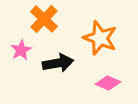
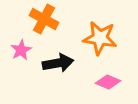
orange cross: rotated 16 degrees counterclockwise
orange star: rotated 12 degrees counterclockwise
pink diamond: moved 1 px up
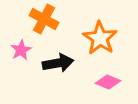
orange star: rotated 24 degrees clockwise
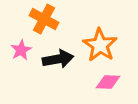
orange star: moved 7 px down
black arrow: moved 4 px up
pink diamond: rotated 20 degrees counterclockwise
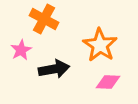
black arrow: moved 4 px left, 10 px down
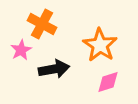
orange cross: moved 2 px left, 5 px down
pink diamond: rotated 20 degrees counterclockwise
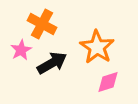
orange star: moved 3 px left, 2 px down
black arrow: moved 2 px left, 6 px up; rotated 20 degrees counterclockwise
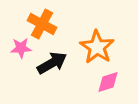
pink star: moved 2 px up; rotated 25 degrees clockwise
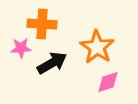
orange cross: rotated 24 degrees counterclockwise
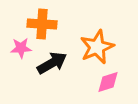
orange star: rotated 16 degrees clockwise
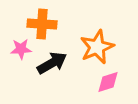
pink star: moved 1 px down
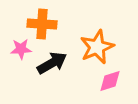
pink diamond: moved 2 px right, 1 px up
